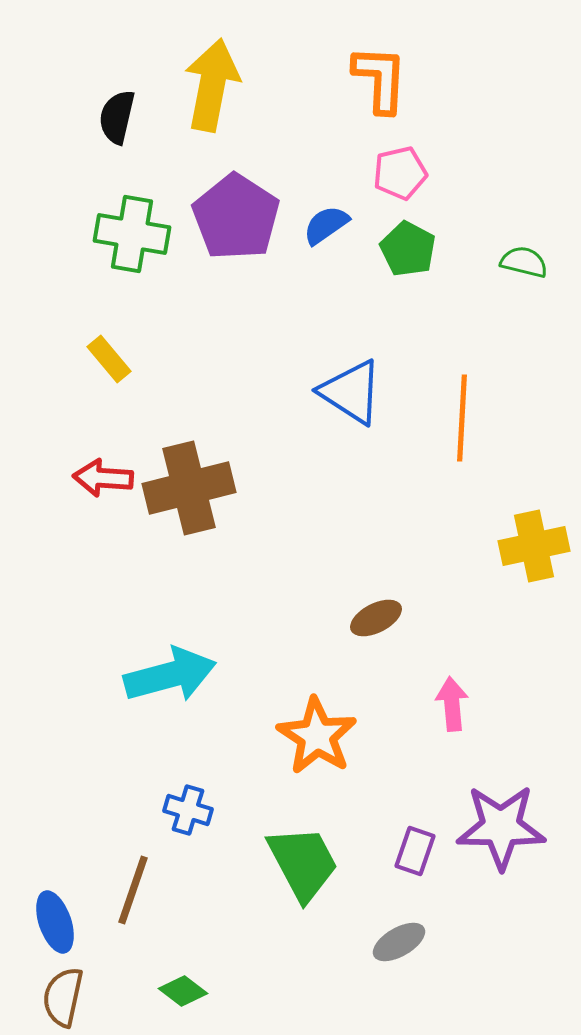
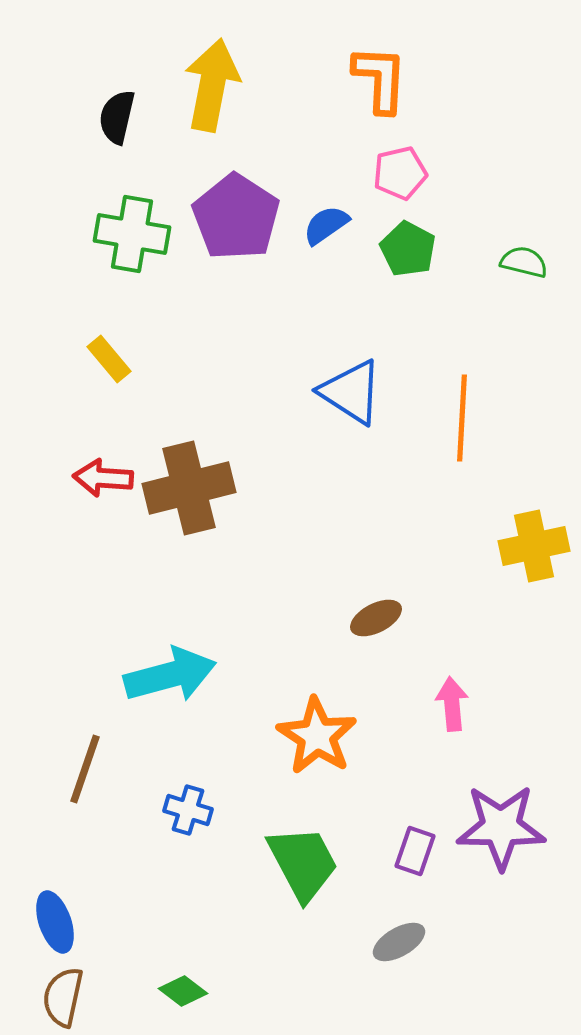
brown line: moved 48 px left, 121 px up
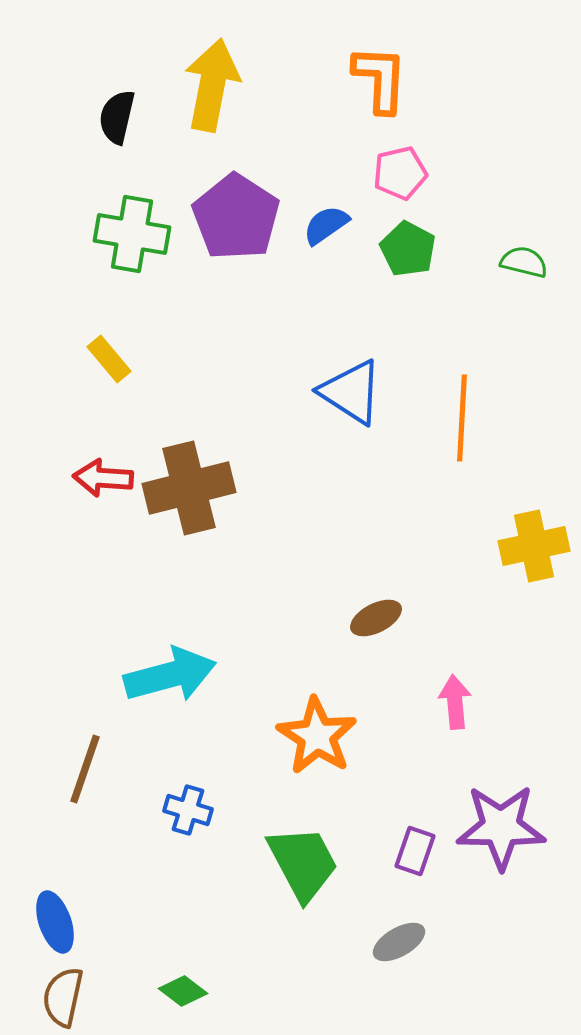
pink arrow: moved 3 px right, 2 px up
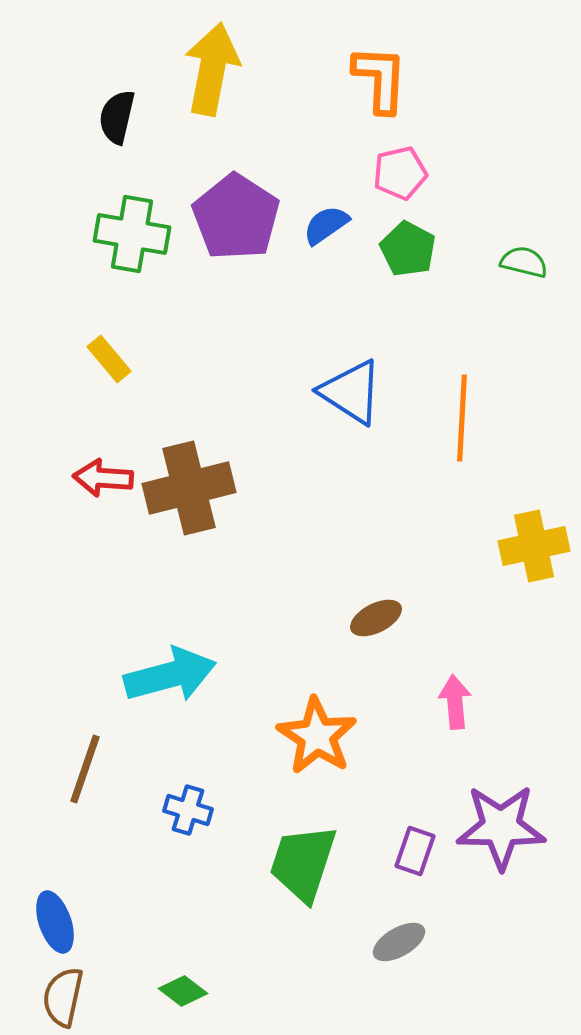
yellow arrow: moved 16 px up
green trapezoid: rotated 134 degrees counterclockwise
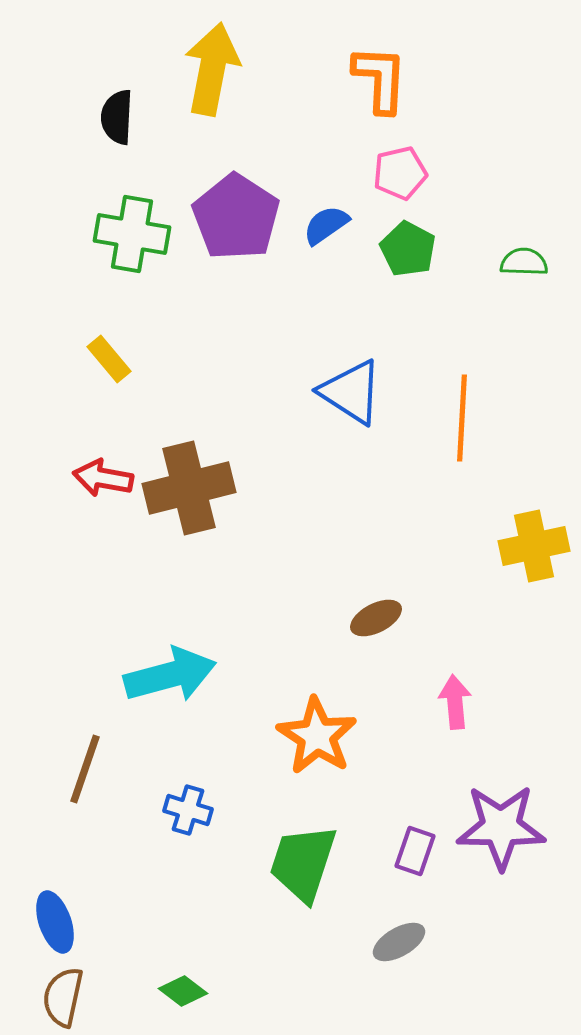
black semicircle: rotated 10 degrees counterclockwise
green semicircle: rotated 12 degrees counterclockwise
red arrow: rotated 6 degrees clockwise
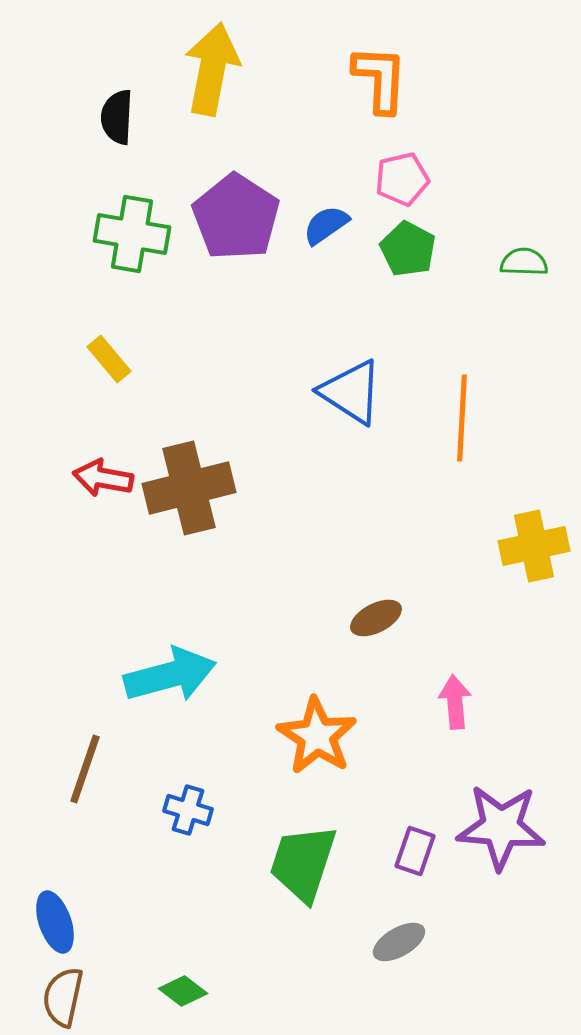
pink pentagon: moved 2 px right, 6 px down
purple star: rotated 4 degrees clockwise
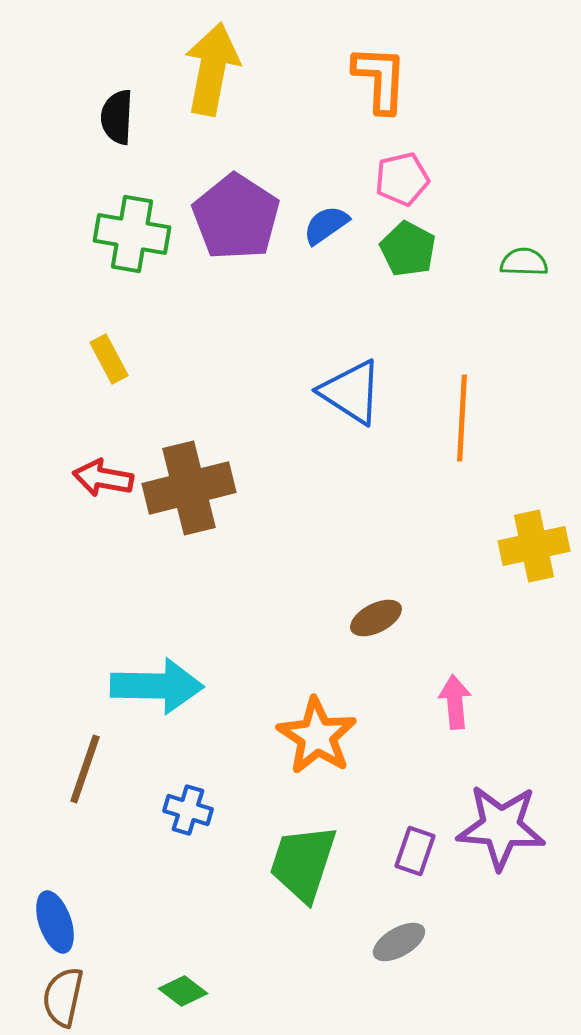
yellow rectangle: rotated 12 degrees clockwise
cyan arrow: moved 13 px left, 11 px down; rotated 16 degrees clockwise
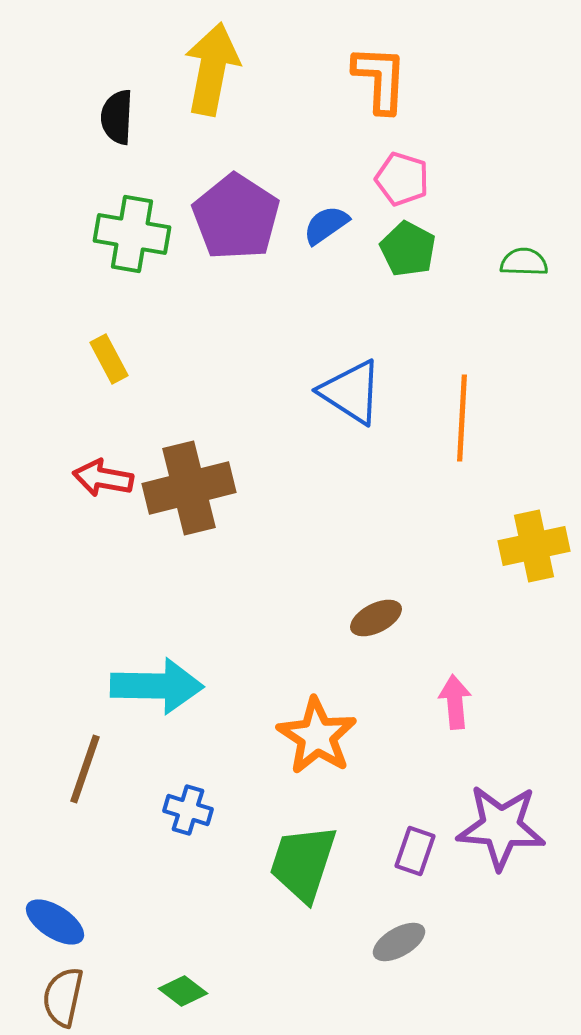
pink pentagon: rotated 30 degrees clockwise
blue ellipse: rotated 38 degrees counterclockwise
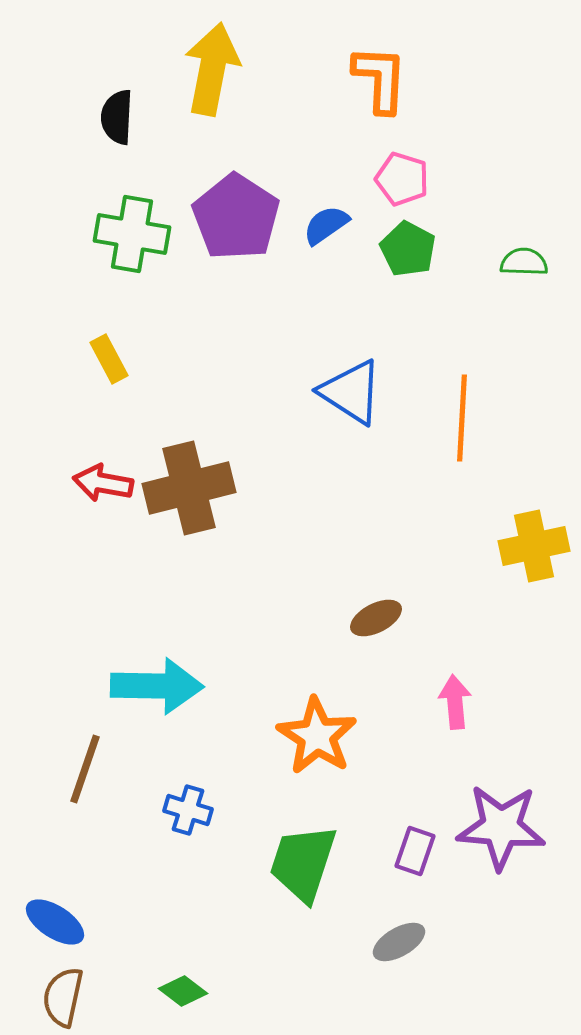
red arrow: moved 5 px down
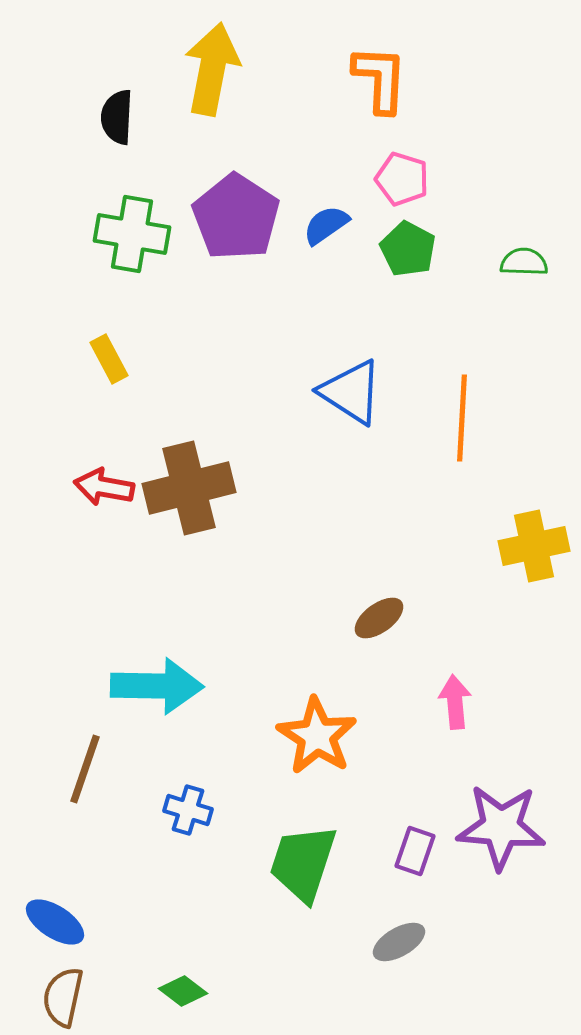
red arrow: moved 1 px right, 4 px down
brown ellipse: moved 3 px right; rotated 9 degrees counterclockwise
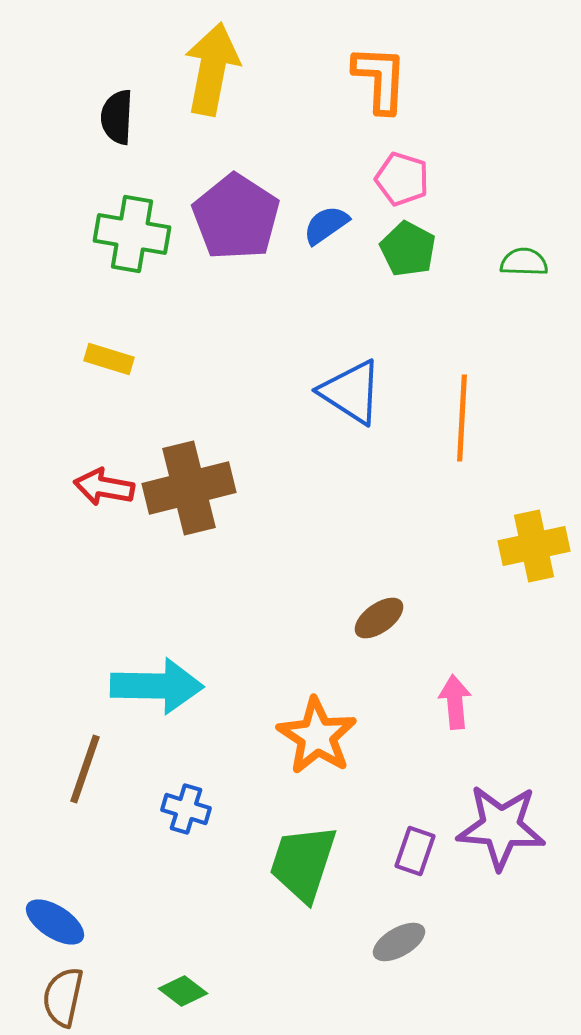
yellow rectangle: rotated 45 degrees counterclockwise
blue cross: moved 2 px left, 1 px up
